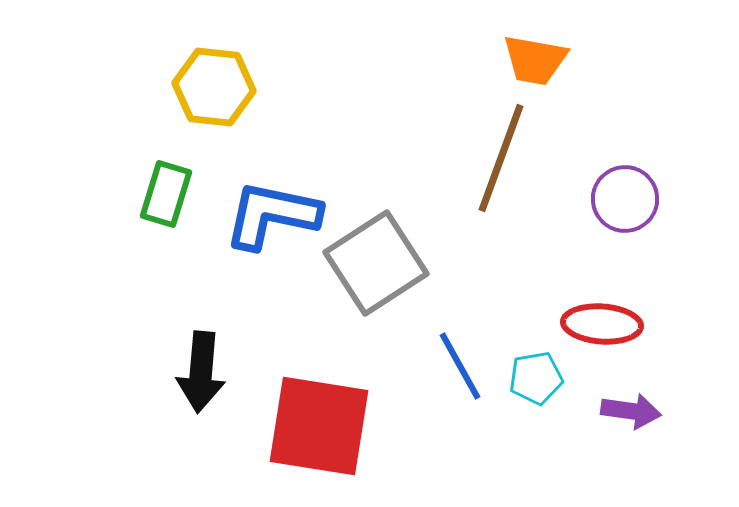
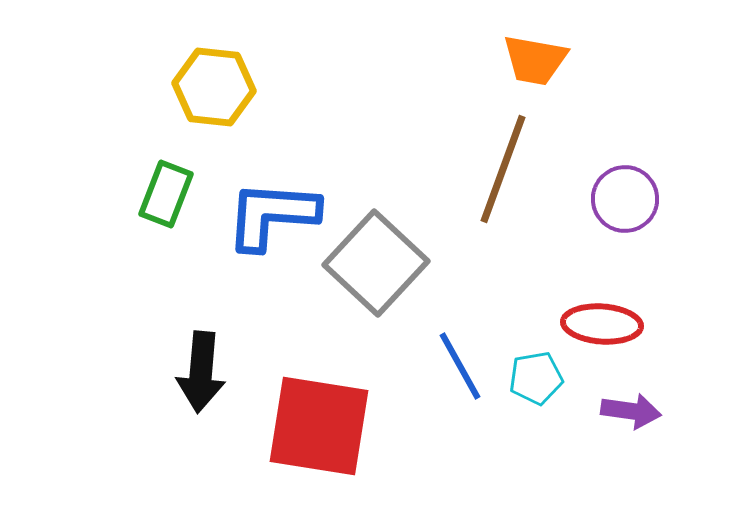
brown line: moved 2 px right, 11 px down
green rectangle: rotated 4 degrees clockwise
blue L-shape: rotated 8 degrees counterclockwise
gray square: rotated 14 degrees counterclockwise
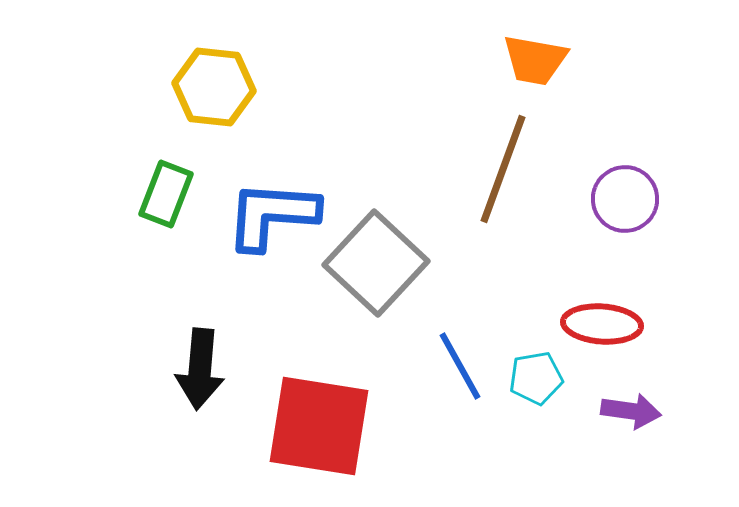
black arrow: moved 1 px left, 3 px up
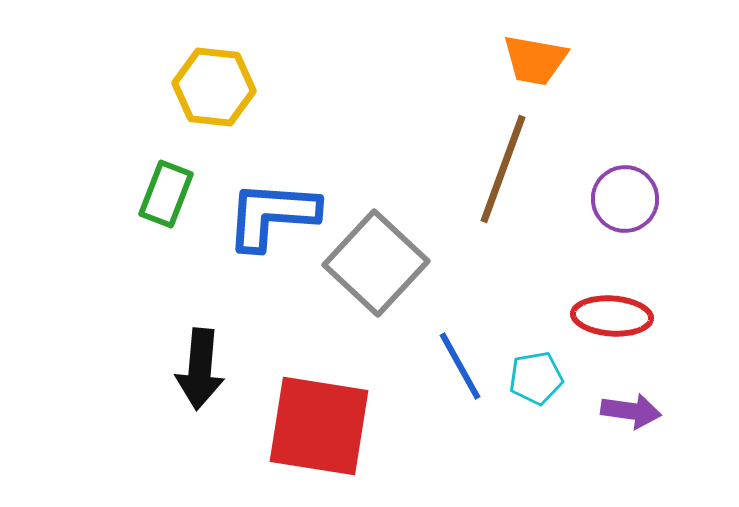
red ellipse: moved 10 px right, 8 px up
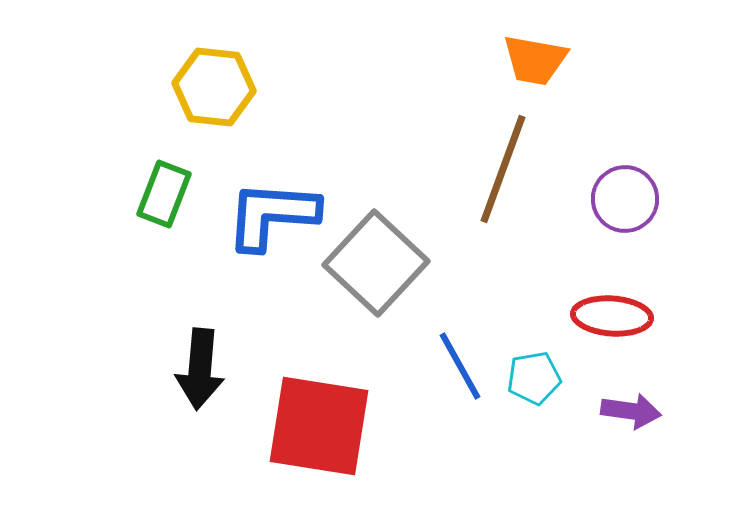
green rectangle: moved 2 px left
cyan pentagon: moved 2 px left
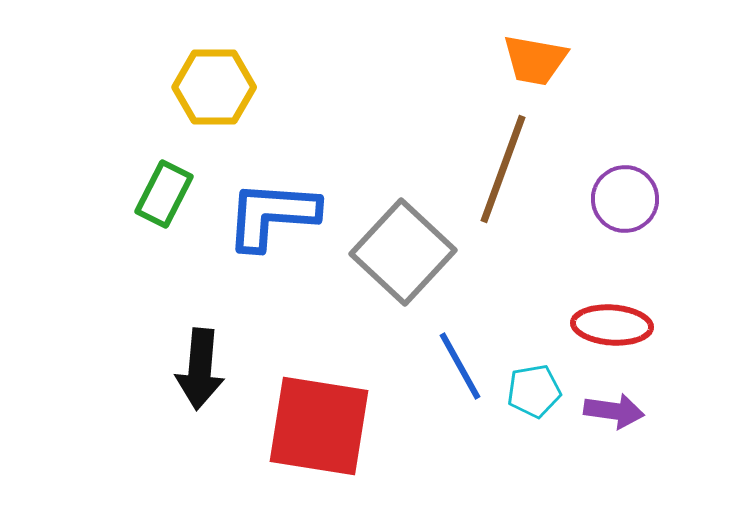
yellow hexagon: rotated 6 degrees counterclockwise
green rectangle: rotated 6 degrees clockwise
gray square: moved 27 px right, 11 px up
red ellipse: moved 9 px down
cyan pentagon: moved 13 px down
purple arrow: moved 17 px left
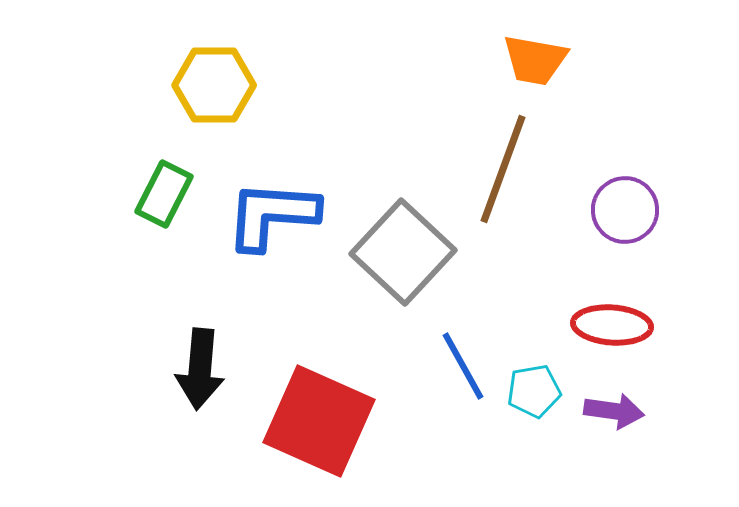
yellow hexagon: moved 2 px up
purple circle: moved 11 px down
blue line: moved 3 px right
red square: moved 5 px up; rotated 15 degrees clockwise
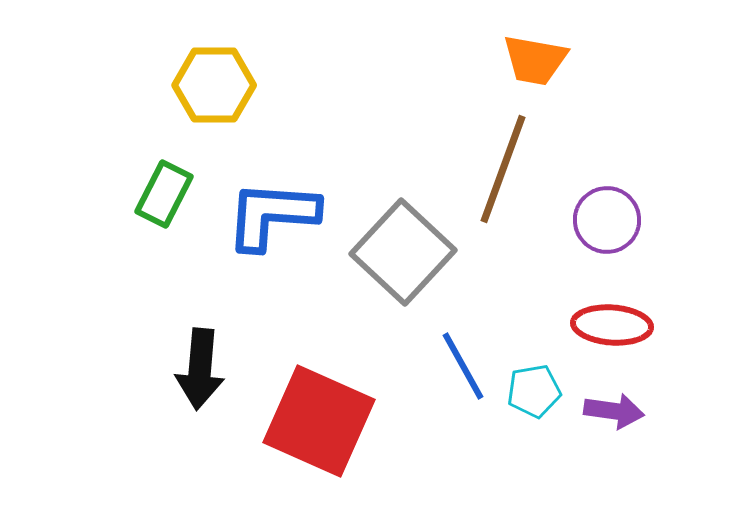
purple circle: moved 18 px left, 10 px down
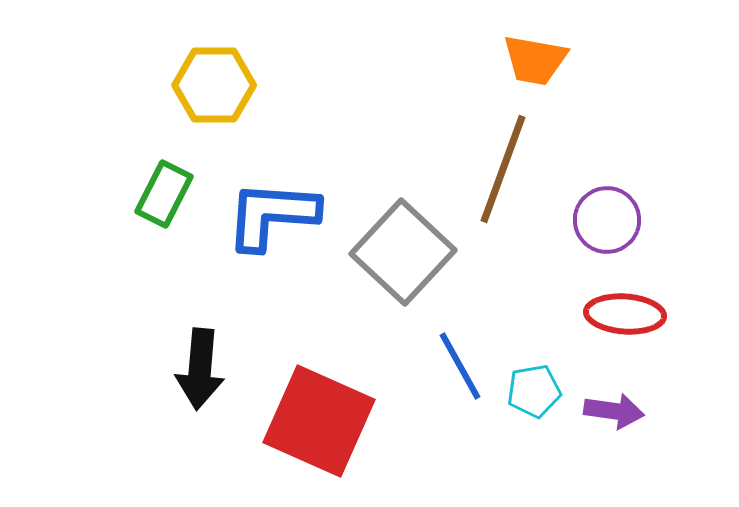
red ellipse: moved 13 px right, 11 px up
blue line: moved 3 px left
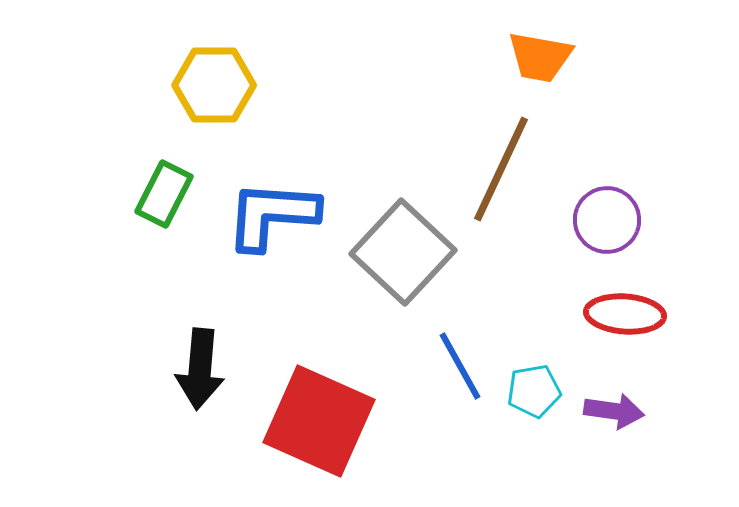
orange trapezoid: moved 5 px right, 3 px up
brown line: moved 2 px left; rotated 5 degrees clockwise
